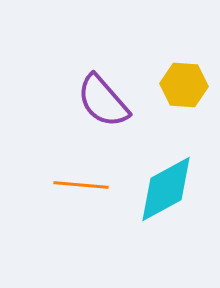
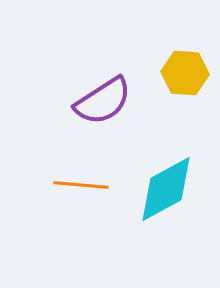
yellow hexagon: moved 1 px right, 12 px up
purple semicircle: rotated 82 degrees counterclockwise
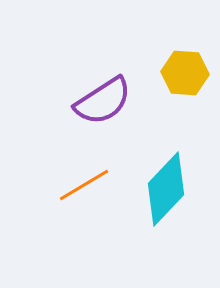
orange line: moved 3 px right; rotated 36 degrees counterclockwise
cyan diamond: rotated 18 degrees counterclockwise
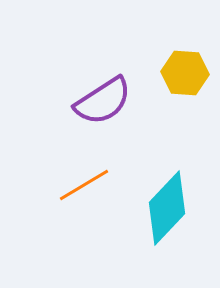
cyan diamond: moved 1 px right, 19 px down
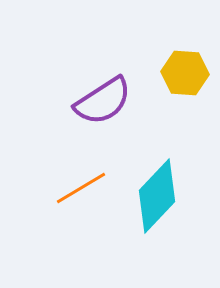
orange line: moved 3 px left, 3 px down
cyan diamond: moved 10 px left, 12 px up
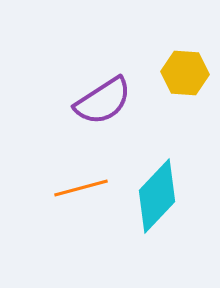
orange line: rotated 16 degrees clockwise
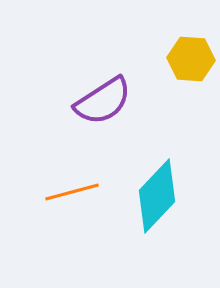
yellow hexagon: moved 6 px right, 14 px up
orange line: moved 9 px left, 4 px down
